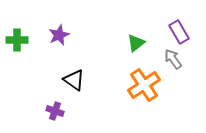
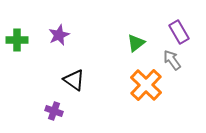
gray arrow: moved 1 px left, 1 px down
orange cross: moved 2 px right; rotated 12 degrees counterclockwise
purple cross: moved 1 px left
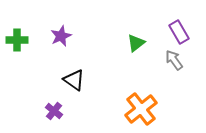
purple star: moved 2 px right, 1 px down
gray arrow: moved 2 px right
orange cross: moved 5 px left, 24 px down; rotated 8 degrees clockwise
purple cross: rotated 18 degrees clockwise
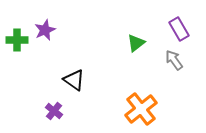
purple rectangle: moved 3 px up
purple star: moved 16 px left, 6 px up
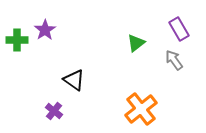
purple star: rotated 10 degrees counterclockwise
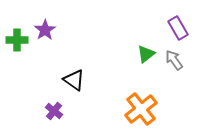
purple rectangle: moved 1 px left, 1 px up
green triangle: moved 10 px right, 11 px down
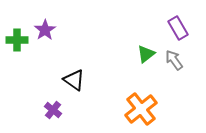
purple cross: moved 1 px left, 1 px up
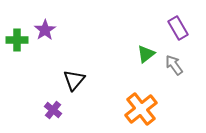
gray arrow: moved 5 px down
black triangle: rotated 35 degrees clockwise
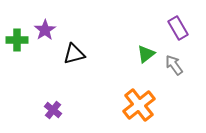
black triangle: moved 26 px up; rotated 35 degrees clockwise
orange cross: moved 2 px left, 4 px up
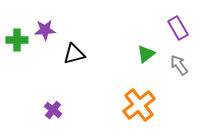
purple star: rotated 30 degrees clockwise
gray arrow: moved 5 px right
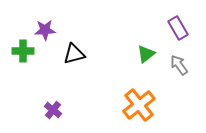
green cross: moved 6 px right, 11 px down
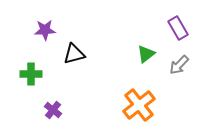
green cross: moved 8 px right, 23 px down
gray arrow: rotated 100 degrees counterclockwise
